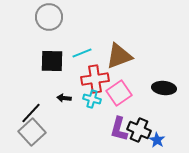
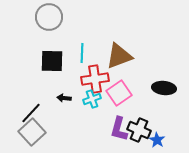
cyan line: rotated 66 degrees counterclockwise
cyan cross: rotated 36 degrees counterclockwise
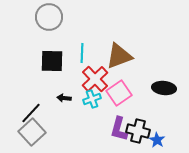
red cross: rotated 36 degrees counterclockwise
black cross: moved 1 px left, 1 px down; rotated 10 degrees counterclockwise
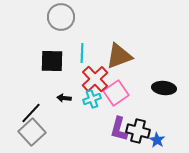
gray circle: moved 12 px right
pink square: moved 3 px left
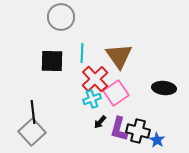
brown triangle: rotated 44 degrees counterclockwise
black arrow: moved 36 px right, 24 px down; rotated 56 degrees counterclockwise
black line: moved 2 px right, 1 px up; rotated 50 degrees counterclockwise
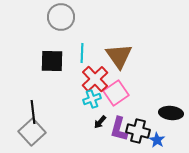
black ellipse: moved 7 px right, 25 px down
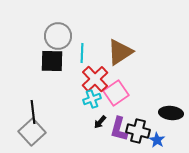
gray circle: moved 3 px left, 19 px down
brown triangle: moved 1 px right, 4 px up; rotated 32 degrees clockwise
